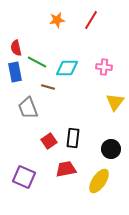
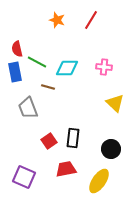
orange star: rotated 28 degrees clockwise
red semicircle: moved 1 px right, 1 px down
yellow triangle: moved 1 px down; rotated 24 degrees counterclockwise
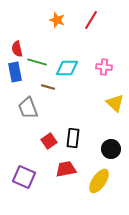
green line: rotated 12 degrees counterclockwise
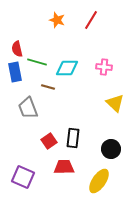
red trapezoid: moved 2 px left, 2 px up; rotated 10 degrees clockwise
purple square: moved 1 px left
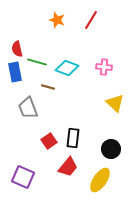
cyan diamond: rotated 20 degrees clockwise
red trapezoid: moved 4 px right; rotated 130 degrees clockwise
yellow ellipse: moved 1 px right, 1 px up
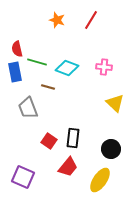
red square: rotated 21 degrees counterclockwise
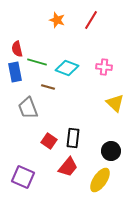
black circle: moved 2 px down
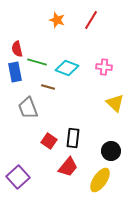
purple square: moved 5 px left; rotated 25 degrees clockwise
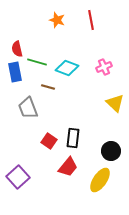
red line: rotated 42 degrees counterclockwise
pink cross: rotated 28 degrees counterclockwise
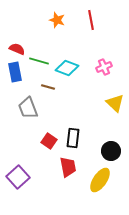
red semicircle: rotated 126 degrees clockwise
green line: moved 2 px right, 1 px up
red trapezoid: rotated 50 degrees counterclockwise
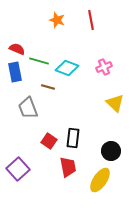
purple square: moved 8 px up
